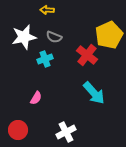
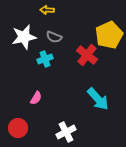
cyan arrow: moved 4 px right, 6 px down
red circle: moved 2 px up
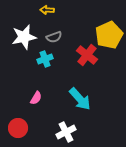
gray semicircle: rotated 42 degrees counterclockwise
cyan arrow: moved 18 px left
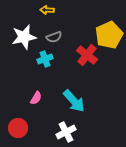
cyan arrow: moved 6 px left, 2 px down
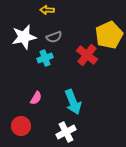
cyan cross: moved 1 px up
cyan arrow: moved 1 px left, 1 px down; rotated 20 degrees clockwise
red circle: moved 3 px right, 2 px up
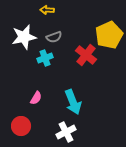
red cross: moved 1 px left
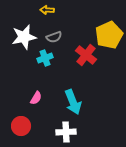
white cross: rotated 24 degrees clockwise
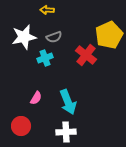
cyan arrow: moved 5 px left
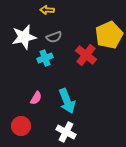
cyan arrow: moved 1 px left, 1 px up
white cross: rotated 30 degrees clockwise
